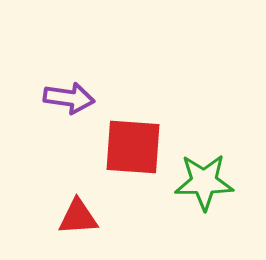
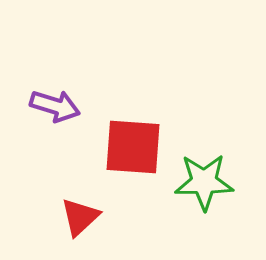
purple arrow: moved 14 px left, 8 px down; rotated 9 degrees clockwise
red triangle: moved 2 px right; rotated 39 degrees counterclockwise
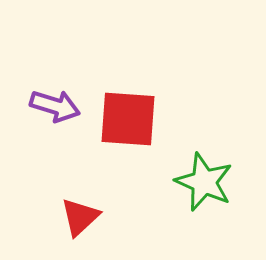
red square: moved 5 px left, 28 px up
green star: rotated 24 degrees clockwise
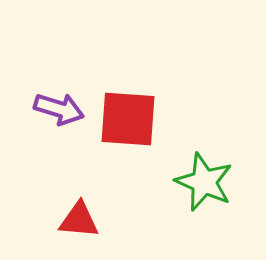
purple arrow: moved 4 px right, 3 px down
red triangle: moved 1 px left, 3 px down; rotated 48 degrees clockwise
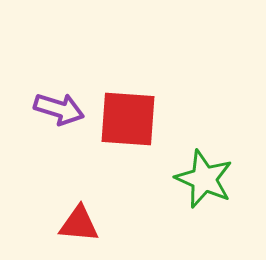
green star: moved 3 px up
red triangle: moved 4 px down
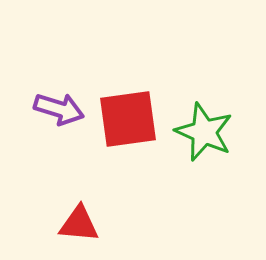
red square: rotated 12 degrees counterclockwise
green star: moved 47 px up
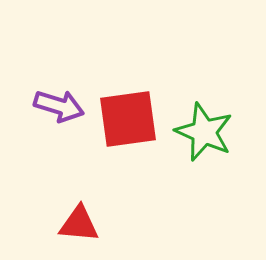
purple arrow: moved 3 px up
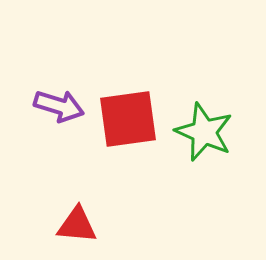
red triangle: moved 2 px left, 1 px down
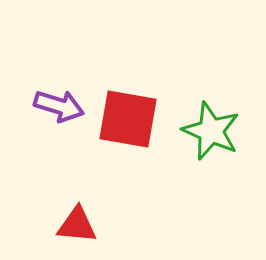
red square: rotated 18 degrees clockwise
green star: moved 7 px right, 1 px up
